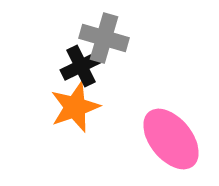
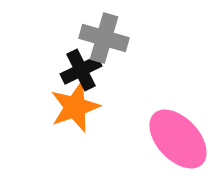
black cross: moved 4 px down
pink ellipse: moved 7 px right; rotated 4 degrees counterclockwise
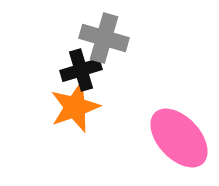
black cross: rotated 9 degrees clockwise
pink ellipse: moved 1 px right, 1 px up
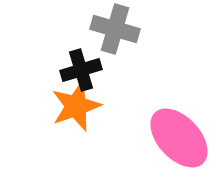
gray cross: moved 11 px right, 9 px up
orange star: moved 1 px right, 1 px up
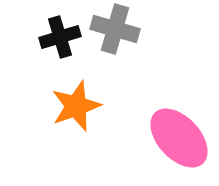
black cross: moved 21 px left, 33 px up
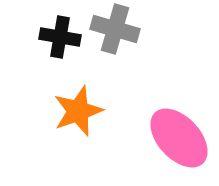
black cross: rotated 27 degrees clockwise
orange star: moved 2 px right, 5 px down
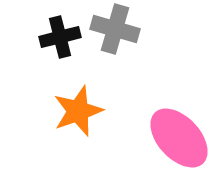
black cross: rotated 24 degrees counterclockwise
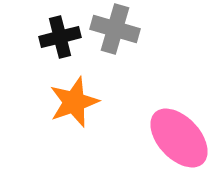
orange star: moved 4 px left, 9 px up
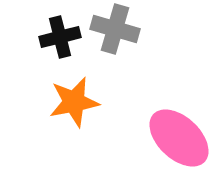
orange star: rotated 9 degrees clockwise
pink ellipse: rotated 4 degrees counterclockwise
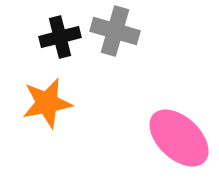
gray cross: moved 2 px down
orange star: moved 27 px left, 1 px down
